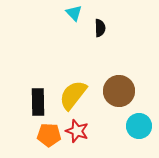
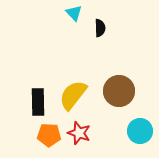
cyan circle: moved 1 px right, 5 px down
red star: moved 2 px right, 2 px down
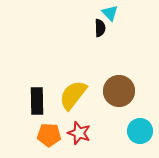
cyan triangle: moved 36 px right
black rectangle: moved 1 px left, 1 px up
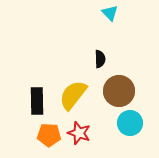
black semicircle: moved 31 px down
cyan circle: moved 10 px left, 8 px up
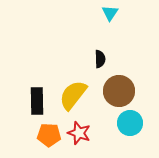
cyan triangle: rotated 18 degrees clockwise
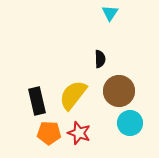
black rectangle: rotated 12 degrees counterclockwise
orange pentagon: moved 2 px up
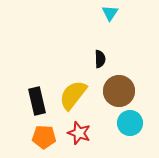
orange pentagon: moved 5 px left, 4 px down
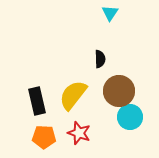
cyan circle: moved 6 px up
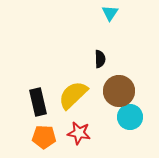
yellow semicircle: rotated 8 degrees clockwise
black rectangle: moved 1 px right, 1 px down
red star: rotated 10 degrees counterclockwise
